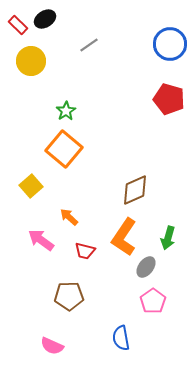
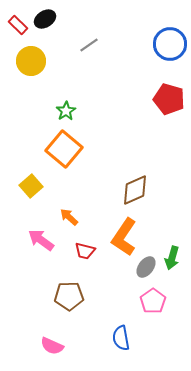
green arrow: moved 4 px right, 20 px down
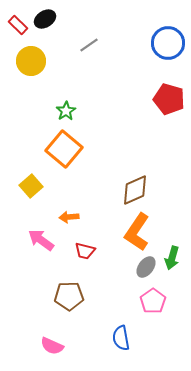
blue circle: moved 2 px left, 1 px up
orange arrow: rotated 48 degrees counterclockwise
orange L-shape: moved 13 px right, 5 px up
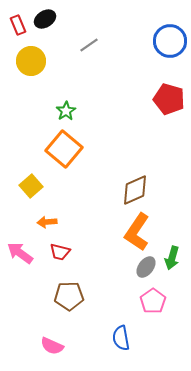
red rectangle: rotated 24 degrees clockwise
blue circle: moved 2 px right, 2 px up
orange arrow: moved 22 px left, 5 px down
pink arrow: moved 21 px left, 13 px down
red trapezoid: moved 25 px left, 1 px down
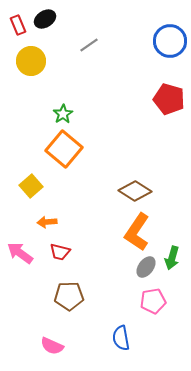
green star: moved 3 px left, 3 px down
brown diamond: moved 1 px down; rotated 56 degrees clockwise
pink pentagon: rotated 25 degrees clockwise
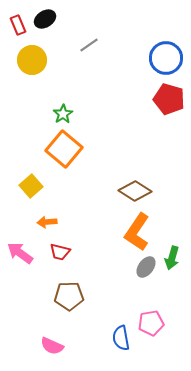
blue circle: moved 4 px left, 17 px down
yellow circle: moved 1 px right, 1 px up
pink pentagon: moved 2 px left, 22 px down
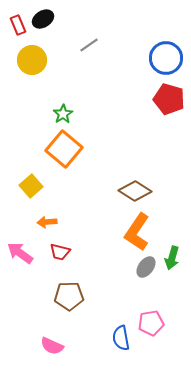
black ellipse: moved 2 px left
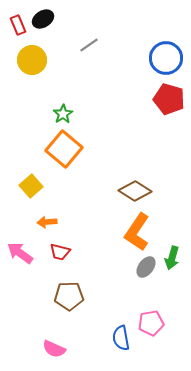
pink semicircle: moved 2 px right, 3 px down
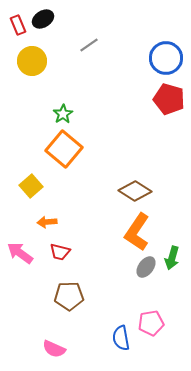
yellow circle: moved 1 px down
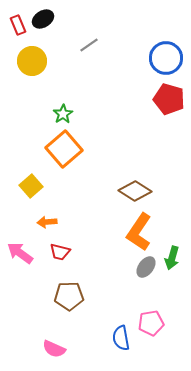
orange square: rotated 9 degrees clockwise
orange L-shape: moved 2 px right
